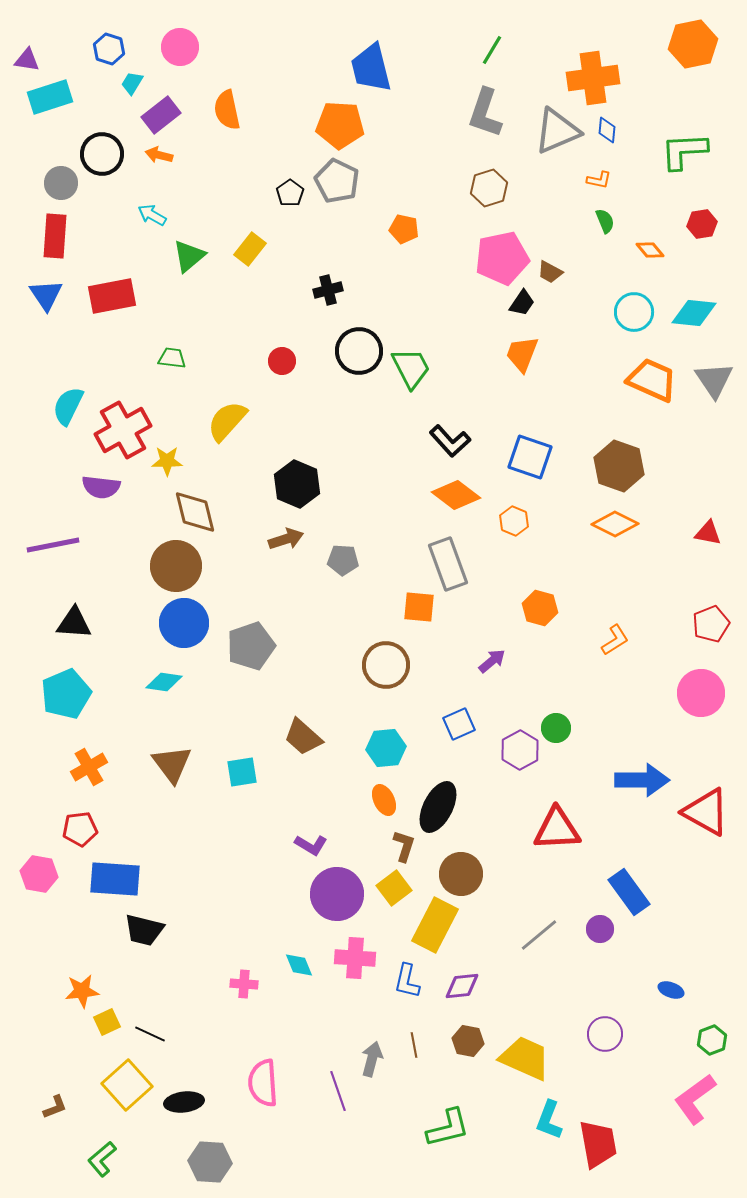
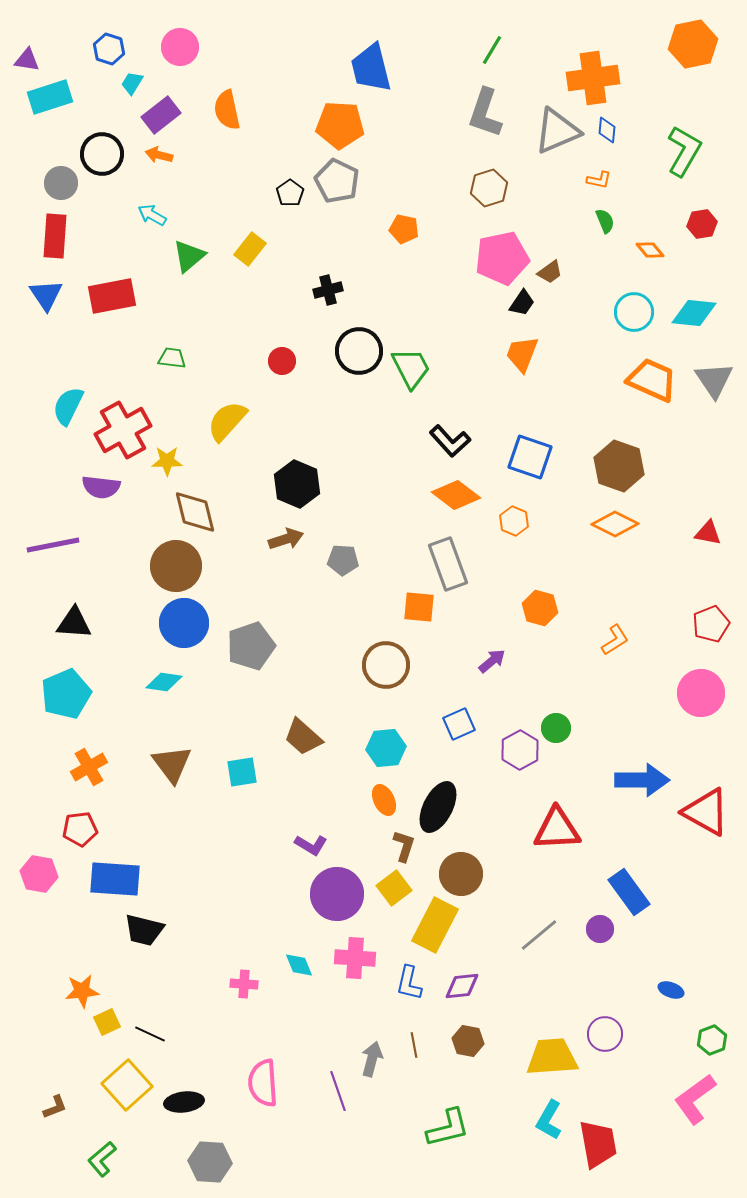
green L-shape at (684, 151): rotated 123 degrees clockwise
brown trapezoid at (550, 272): rotated 64 degrees counterclockwise
blue L-shape at (407, 981): moved 2 px right, 2 px down
yellow trapezoid at (525, 1058): moved 27 px right, 1 px up; rotated 28 degrees counterclockwise
cyan L-shape at (549, 1120): rotated 9 degrees clockwise
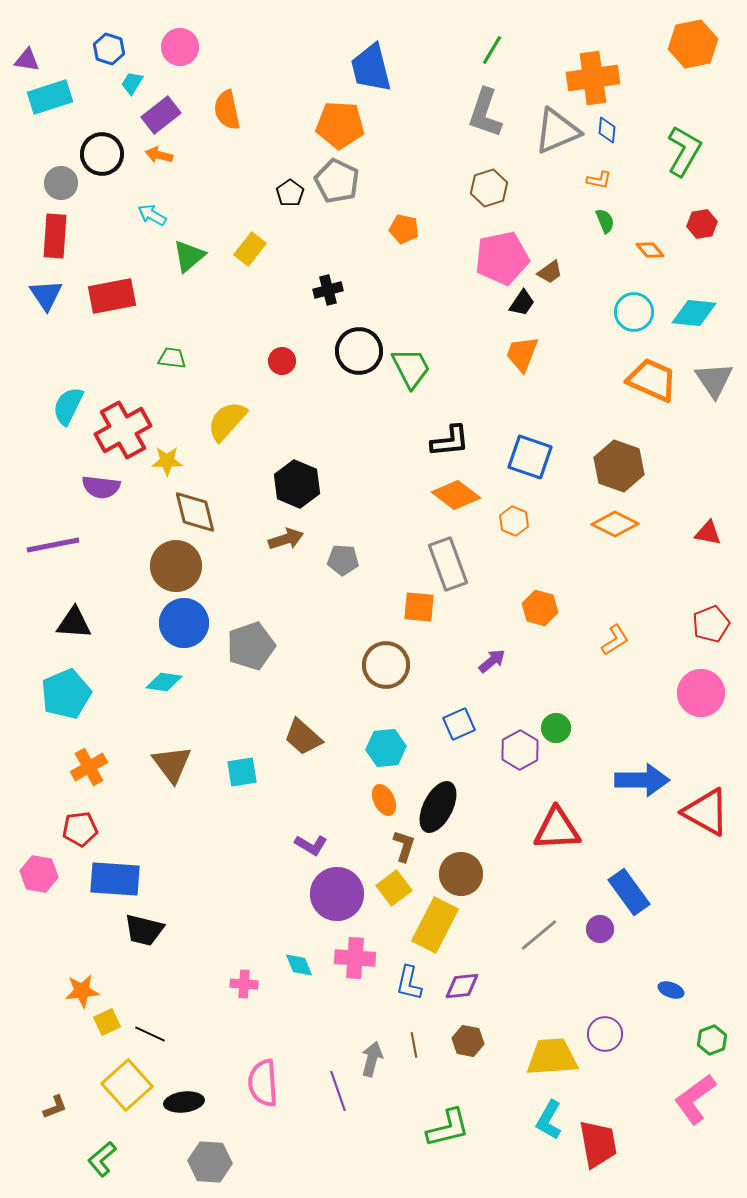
black L-shape at (450, 441): rotated 54 degrees counterclockwise
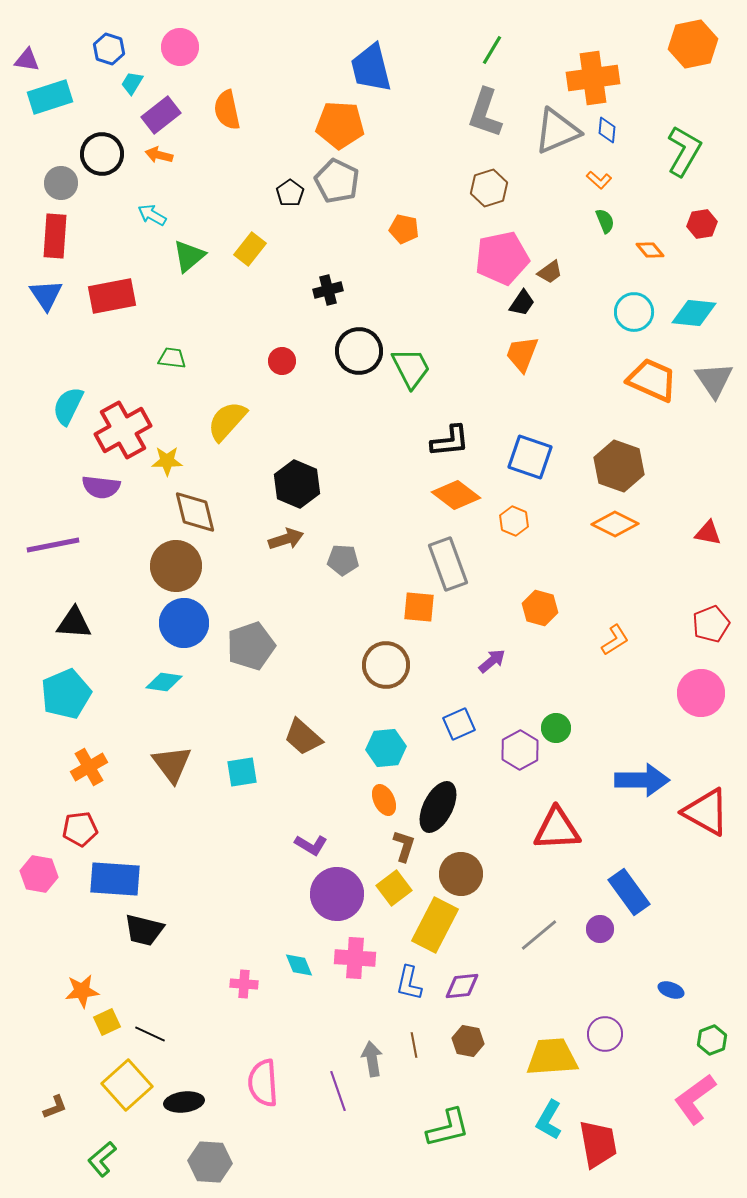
orange L-shape at (599, 180): rotated 30 degrees clockwise
gray arrow at (372, 1059): rotated 24 degrees counterclockwise
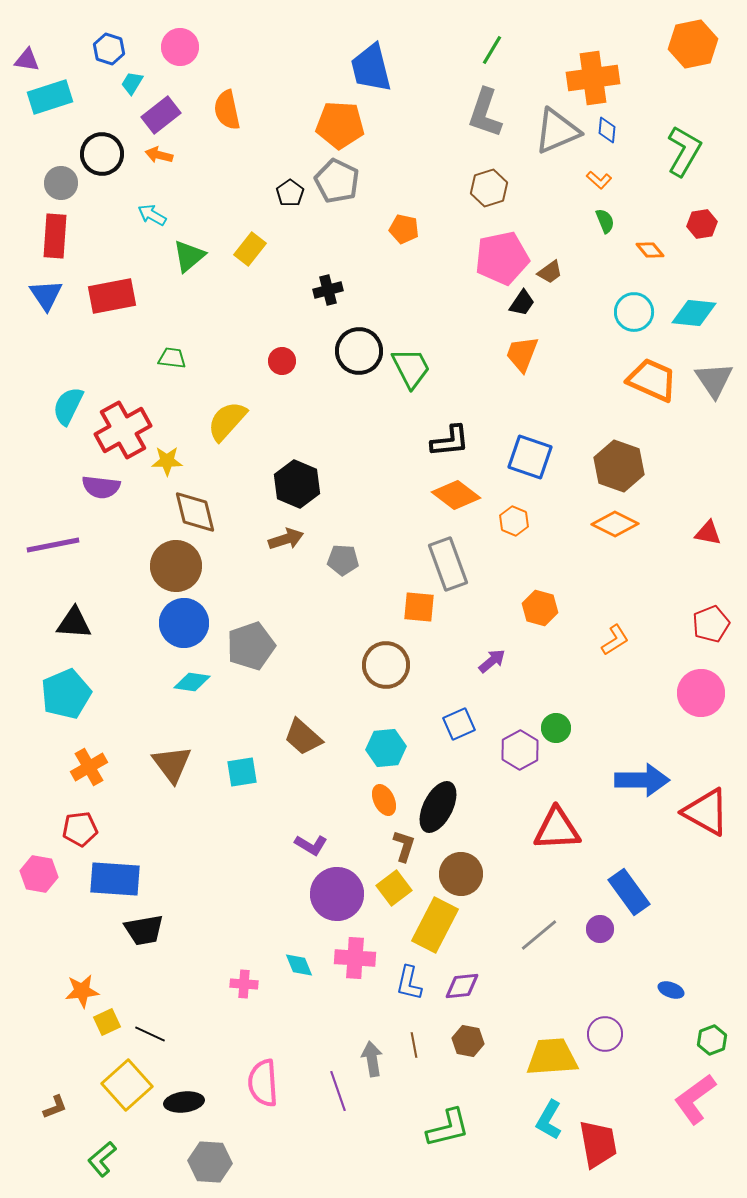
cyan diamond at (164, 682): moved 28 px right
black trapezoid at (144, 930): rotated 24 degrees counterclockwise
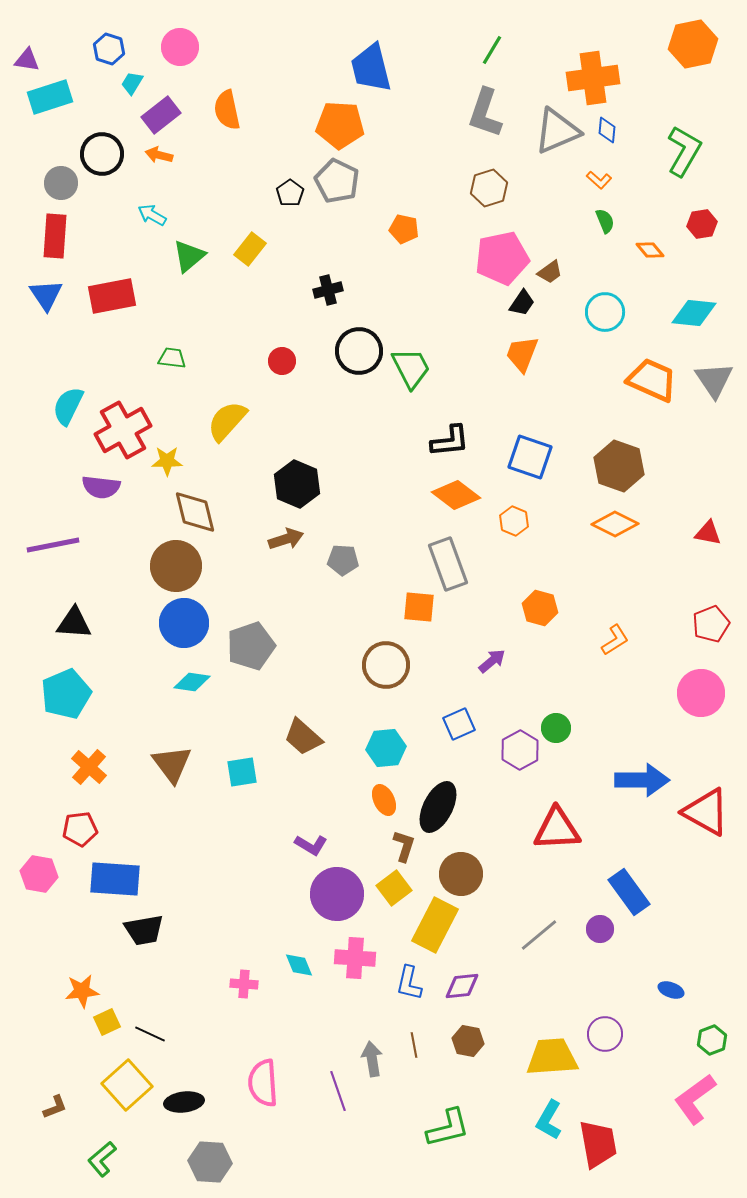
cyan circle at (634, 312): moved 29 px left
orange cross at (89, 767): rotated 18 degrees counterclockwise
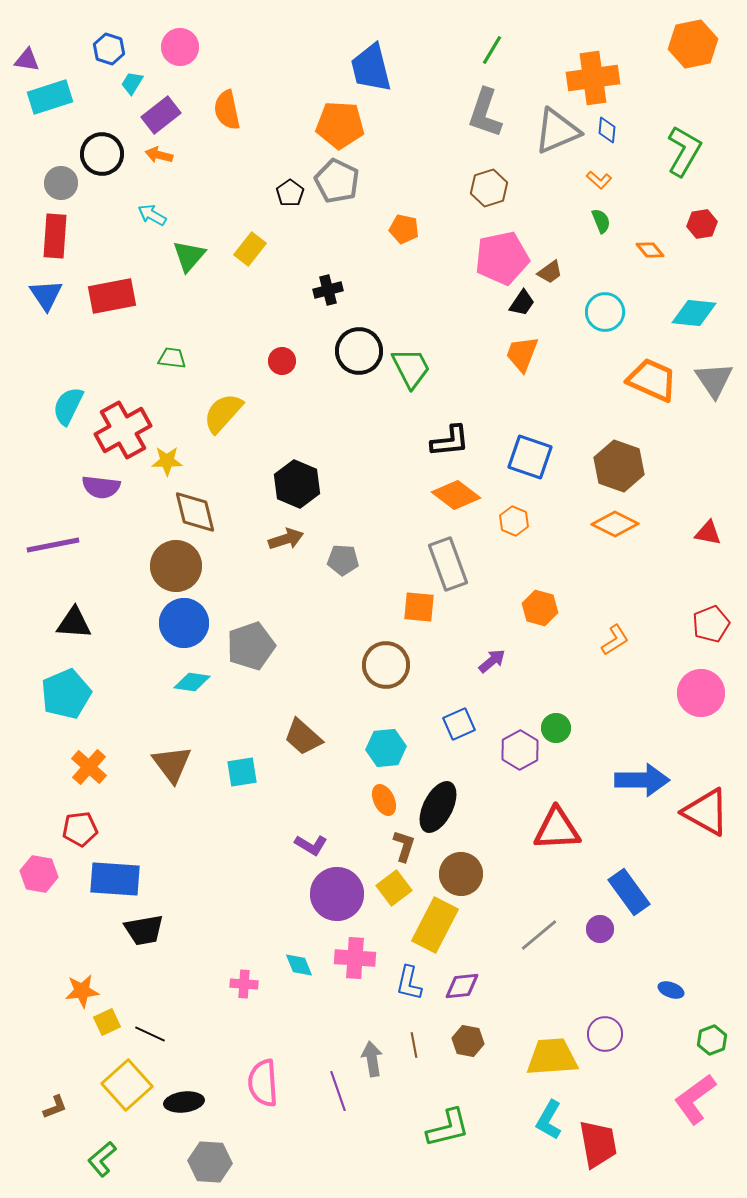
green semicircle at (605, 221): moved 4 px left
green triangle at (189, 256): rotated 9 degrees counterclockwise
yellow semicircle at (227, 421): moved 4 px left, 8 px up
